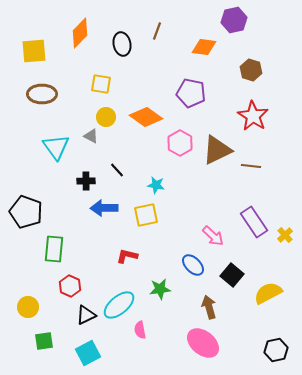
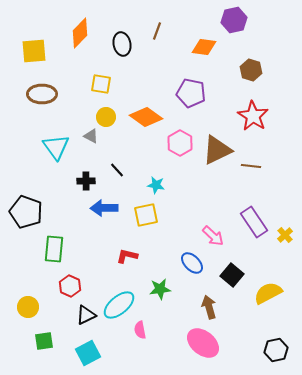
blue ellipse at (193, 265): moved 1 px left, 2 px up
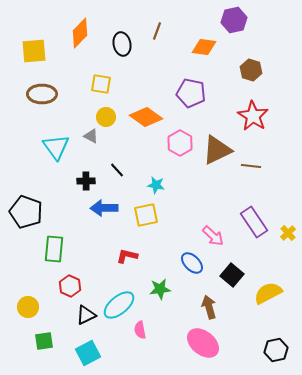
yellow cross at (285, 235): moved 3 px right, 2 px up
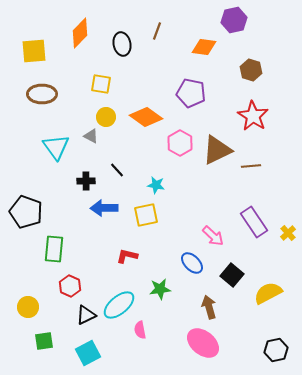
brown line at (251, 166): rotated 12 degrees counterclockwise
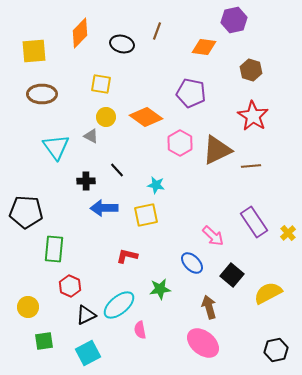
black ellipse at (122, 44): rotated 65 degrees counterclockwise
black pentagon at (26, 212): rotated 16 degrees counterclockwise
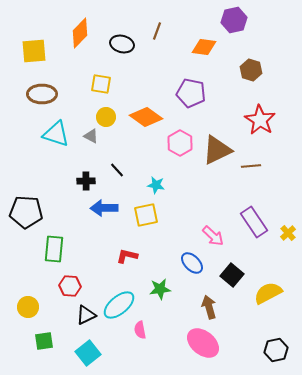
red star at (253, 116): moved 7 px right, 4 px down
cyan triangle at (56, 147): moved 13 px up; rotated 36 degrees counterclockwise
red hexagon at (70, 286): rotated 20 degrees counterclockwise
cyan square at (88, 353): rotated 10 degrees counterclockwise
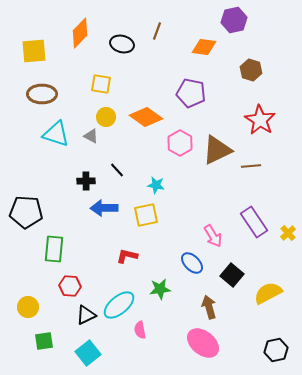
pink arrow at (213, 236): rotated 15 degrees clockwise
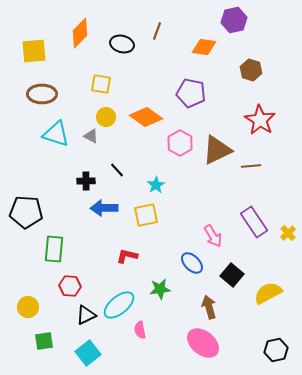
cyan star at (156, 185): rotated 30 degrees clockwise
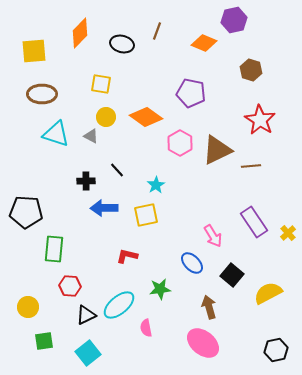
orange diamond at (204, 47): moved 4 px up; rotated 15 degrees clockwise
pink semicircle at (140, 330): moved 6 px right, 2 px up
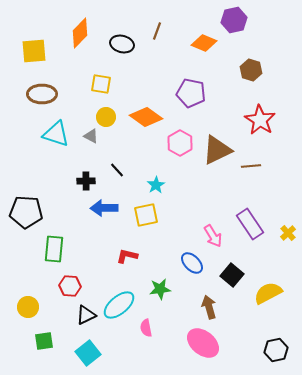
purple rectangle at (254, 222): moved 4 px left, 2 px down
